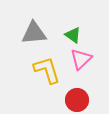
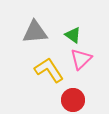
gray triangle: moved 1 px right, 1 px up
yellow L-shape: moved 2 px right; rotated 16 degrees counterclockwise
red circle: moved 4 px left
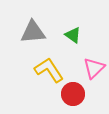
gray triangle: moved 2 px left
pink triangle: moved 13 px right, 9 px down
red circle: moved 6 px up
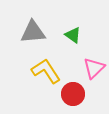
yellow L-shape: moved 3 px left, 1 px down
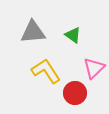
red circle: moved 2 px right, 1 px up
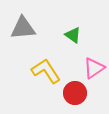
gray triangle: moved 10 px left, 4 px up
pink triangle: rotated 10 degrees clockwise
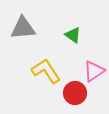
pink triangle: moved 3 px down
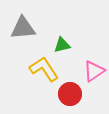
green triangle: moved 11 px left, 10 px down; rotated 48 degrees counterclockwise
yellow L-shape: moved 2 px left, 2 px up
red circle: moved 5 px left, 1 px down
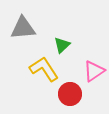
green triangle: rotated 30 degrees counterclockwise
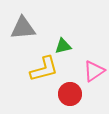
green triangle: moved 1 px right, 1 px down; rotated 30 degrees clockwise
yellow L-shape: rotated 108 degrees clockwise
